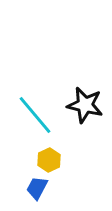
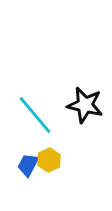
blue trapezoid: moved 9 px left, 23 px up
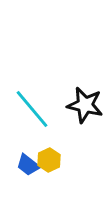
cyan line: moved 3 px left, 6 px up
blue trapezoid: rotated 80 degrees counterclockwise
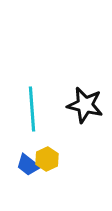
cyan line: rotated 36 degrees clockwise
yellow hexagon: moved 2 px left, 1 px up
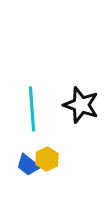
black star: moved 4 px left; rotated 6 degrees clockwise
